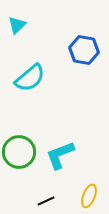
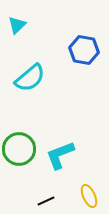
green circle: moved 3 px up
yellow ellipse: rotated 45 degrees counterclockwise
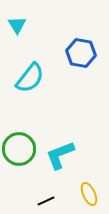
cyan triangle: rotated 18 degrees counterclockwise
blue hexagon: moved 3 px left, 3 px down
cyan semicircle: rotated 12 degrees counterclockwise
yellow ellipse: moved 2 px up
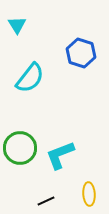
blue hexagon: rotated 8 degrees clockwise
green circle: moved 1 px right, 1 px up
yellow ellipse: rotated 20 degrees clockwise
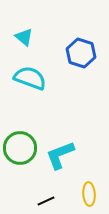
cyan triangle: moved 7 px right, 12 px down; rotated 18 degrees counterclockwise
cyan semicircle: rotated 108 degrees counterclockwise
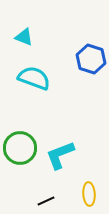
cyan triangle: rotated 18 degrees counterclockwise
blue hexagon: moved 10 px right, 6 px down
cyan semicircle: moved 4 px right
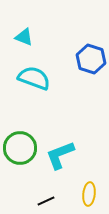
yellow ellipse: rotated 10 degrees clockwise
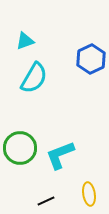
cyan triangle: moved 1 px right, 4 px down; rotated 42 degrees counterclockwise
blue hexagon: rotated 16 degrees clockwise
cyan semicircle: rotated 100 degrees clockwise
yellow ellipse: rotated 15 degrees counterclockwise
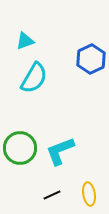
cyan L-shape: moved 4 px up
black line: moved 6 px right, 6 px up
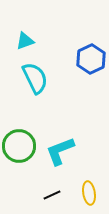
cyan semicircle: moved 1 px right; rotated 56 degrees counterclockwise
green circle: moved 1 px left, 2 px up
yellow ellipse: moved 1 px up
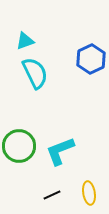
cyan semicircle: moved 5 px up
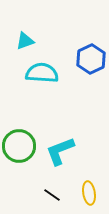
cyan semicircle: moved 7 px right; rotated 60 degrees counterclockwise
black line: rotated 60 degrees clockwise
